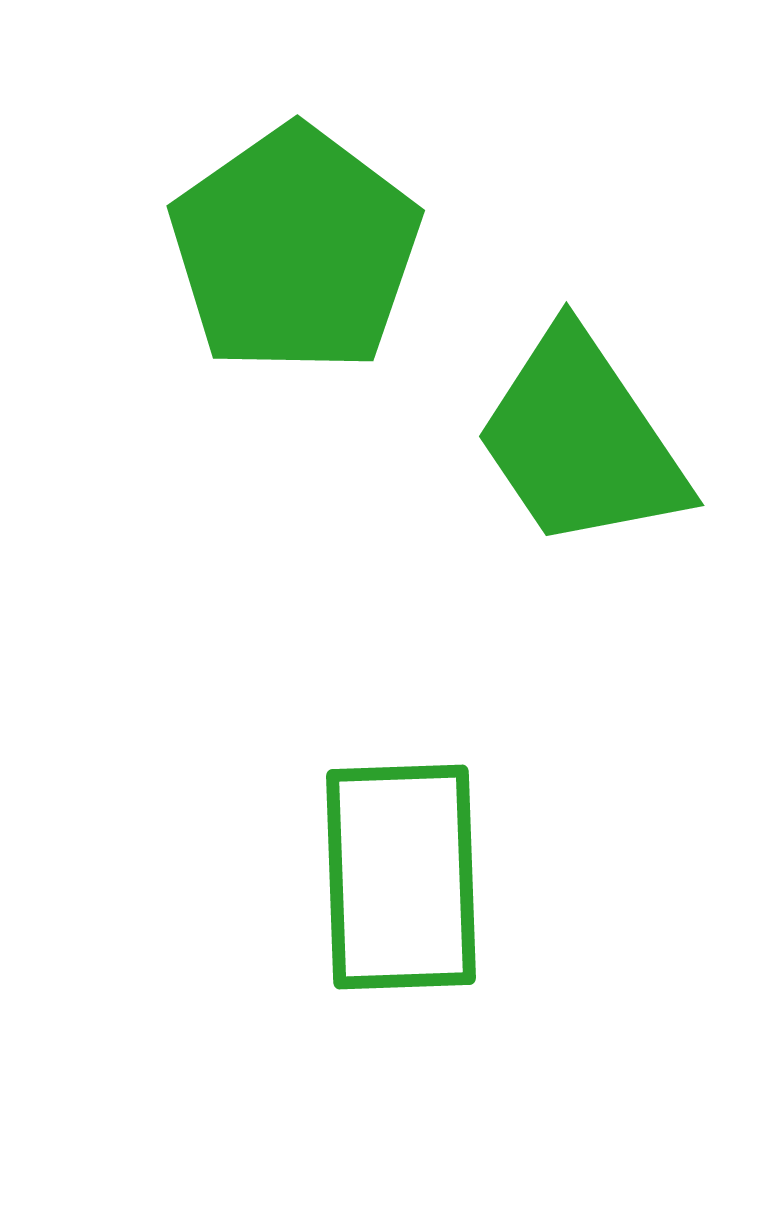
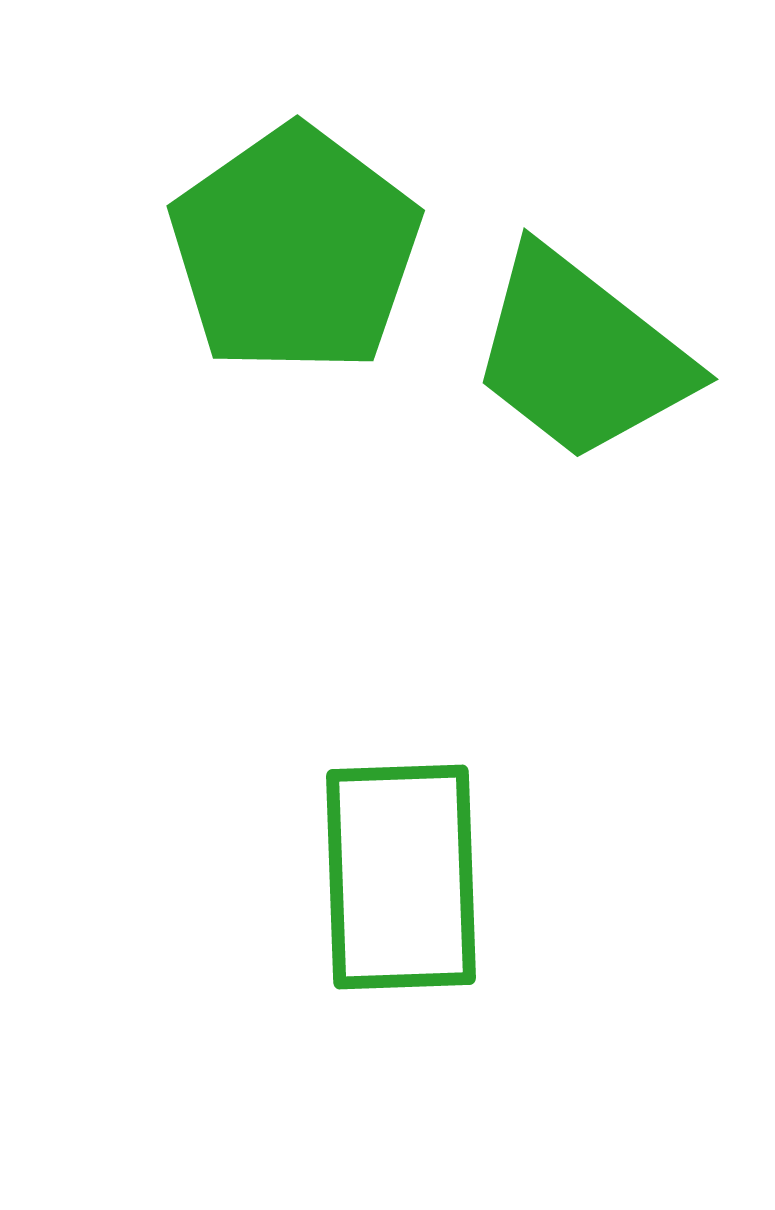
green trapezoid: moved 85 px up; rotated 18 degrees counterclockwise
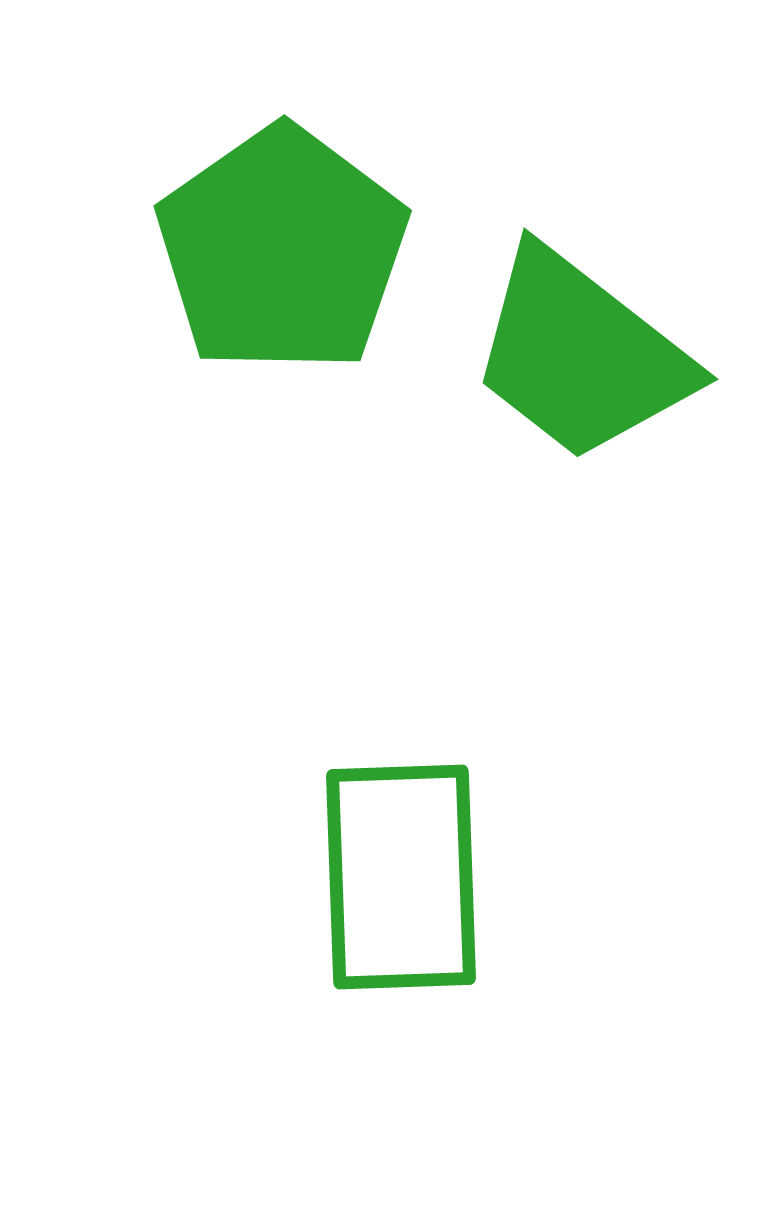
green pentagon: moved 13 px left
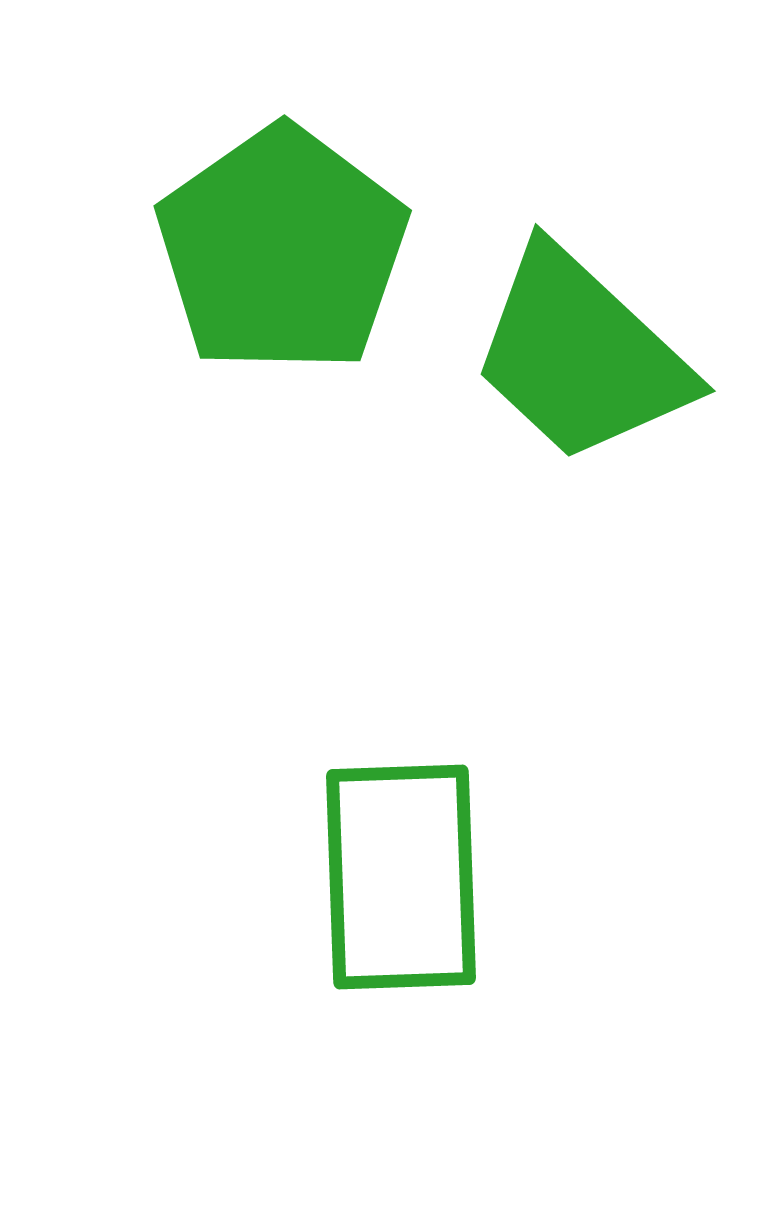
green trapezoid: rotated 5 degrees clockwise
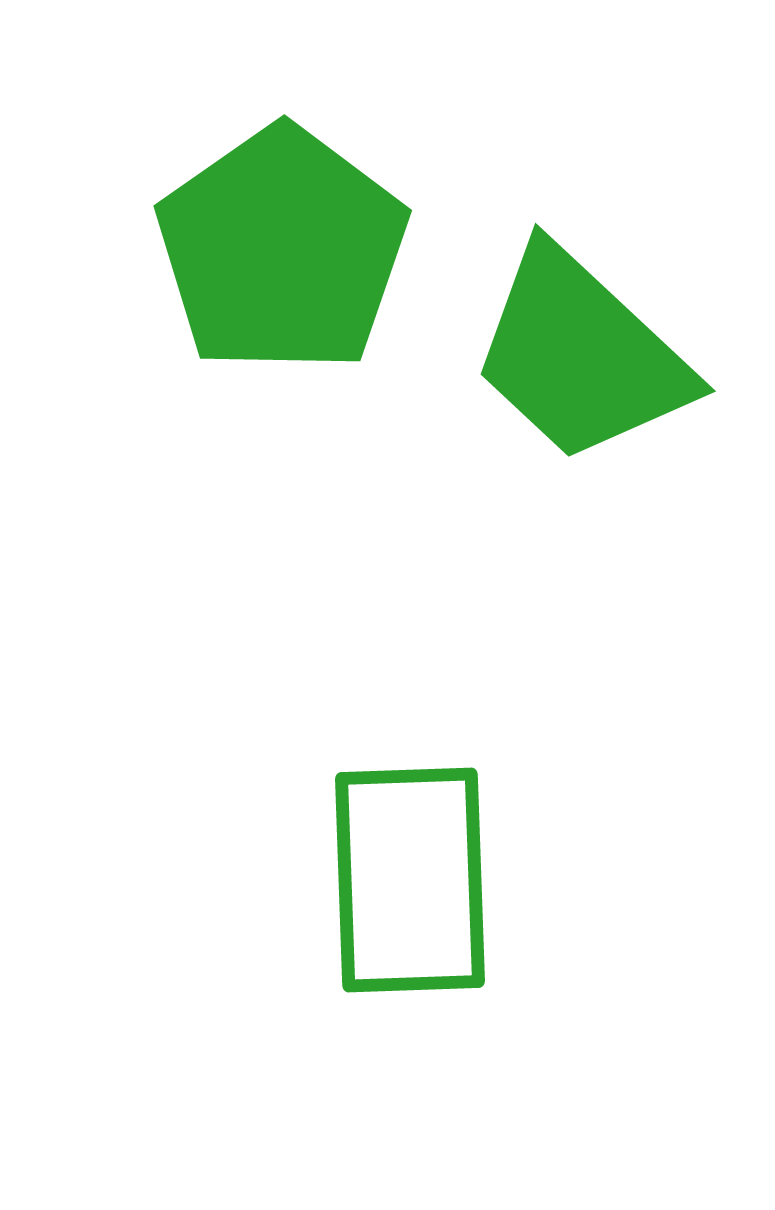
green rectangle: moved 9 px right, 3 px down
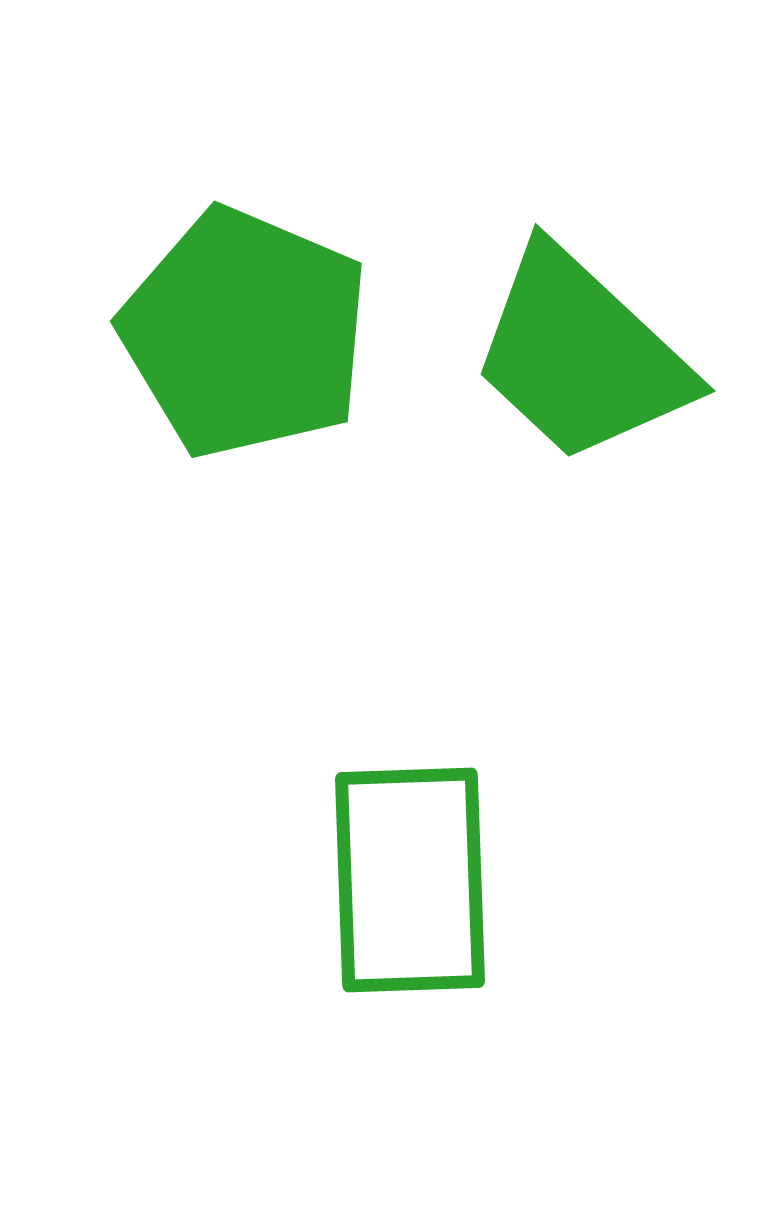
green pentagon: moved 37 px left, 83 px down; rotated 14 degrees counterclockwise
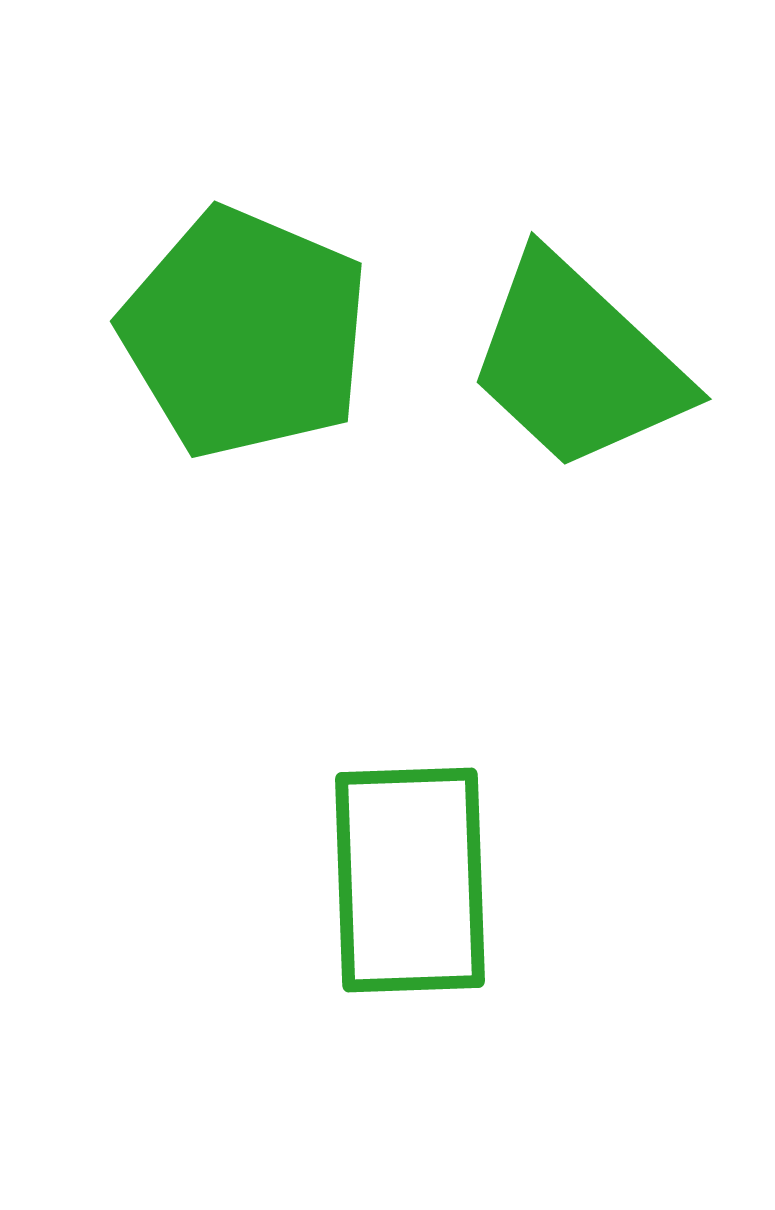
green trapezoid: moved 4 px left, 8 px down
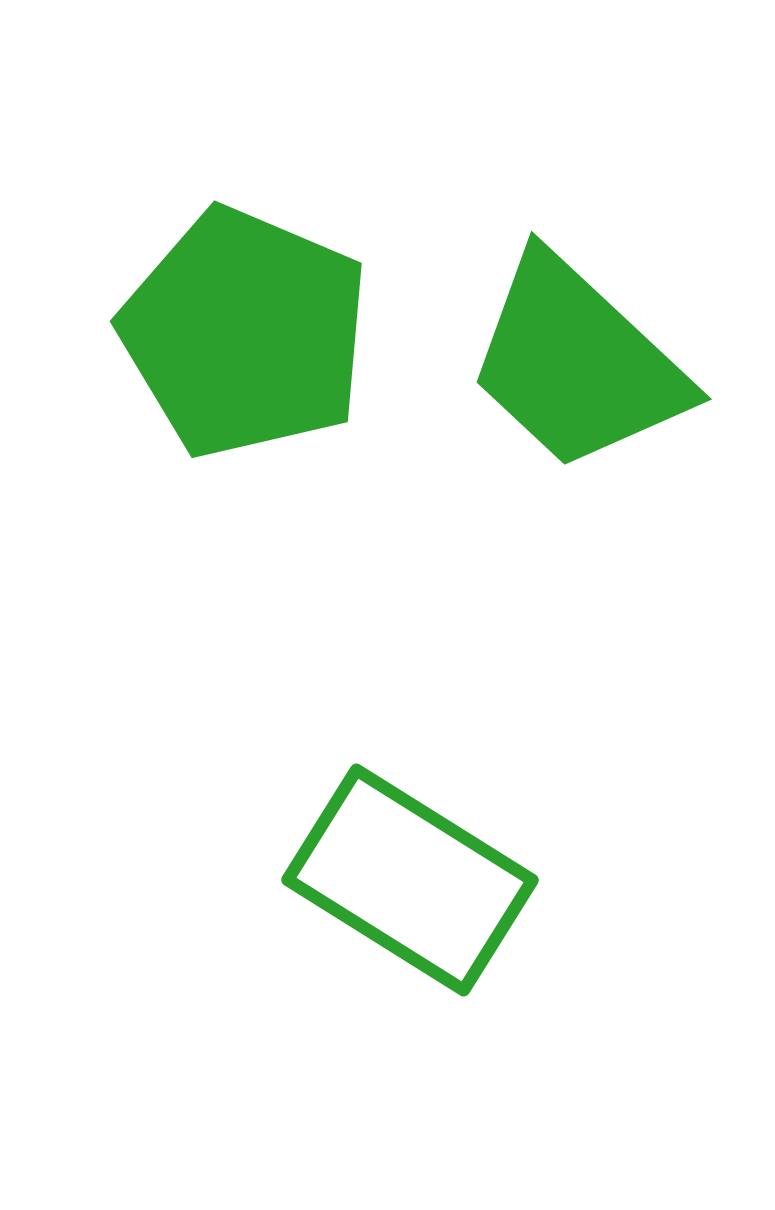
green rectangle: rotated 56 degrees counterclockwise
